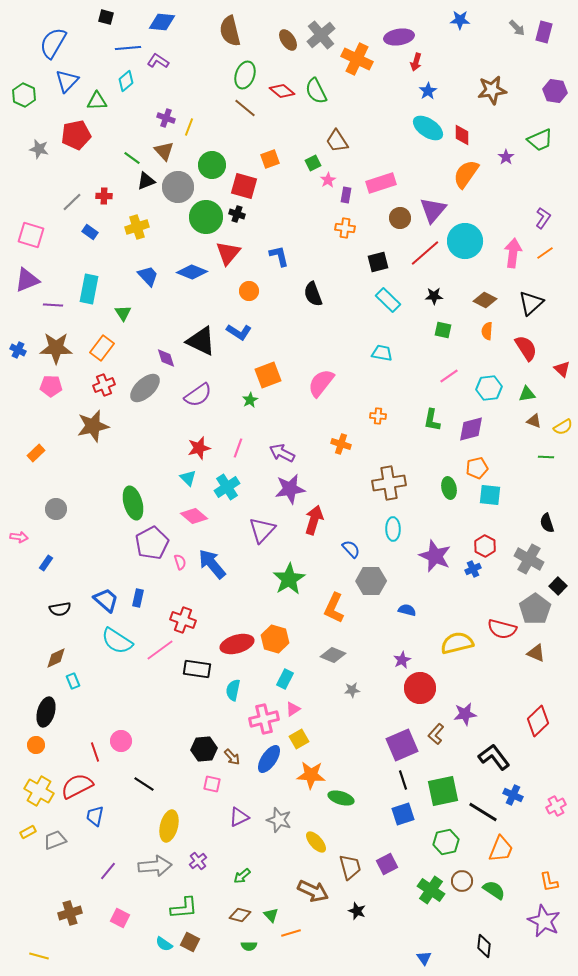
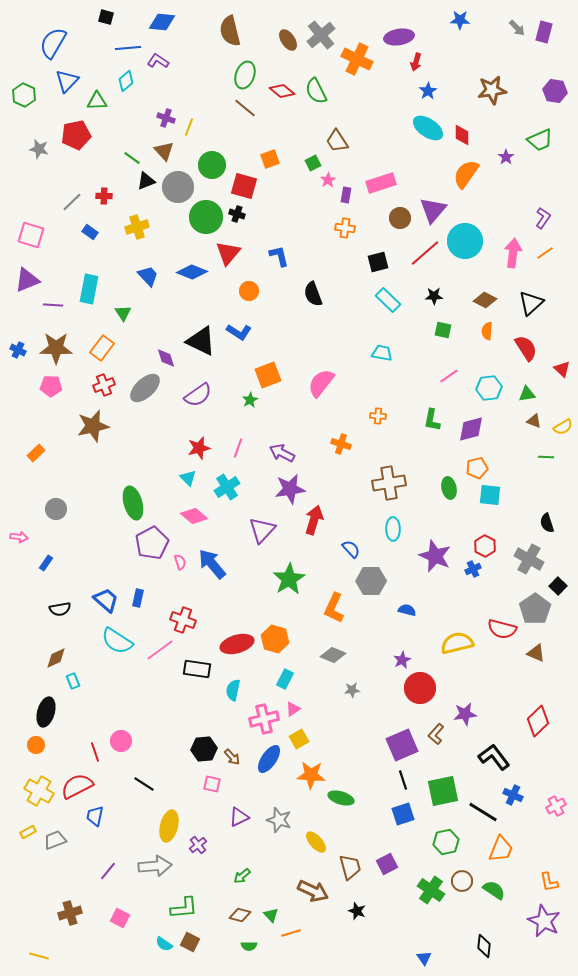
purple cross at (198, 861): moved 16 px up
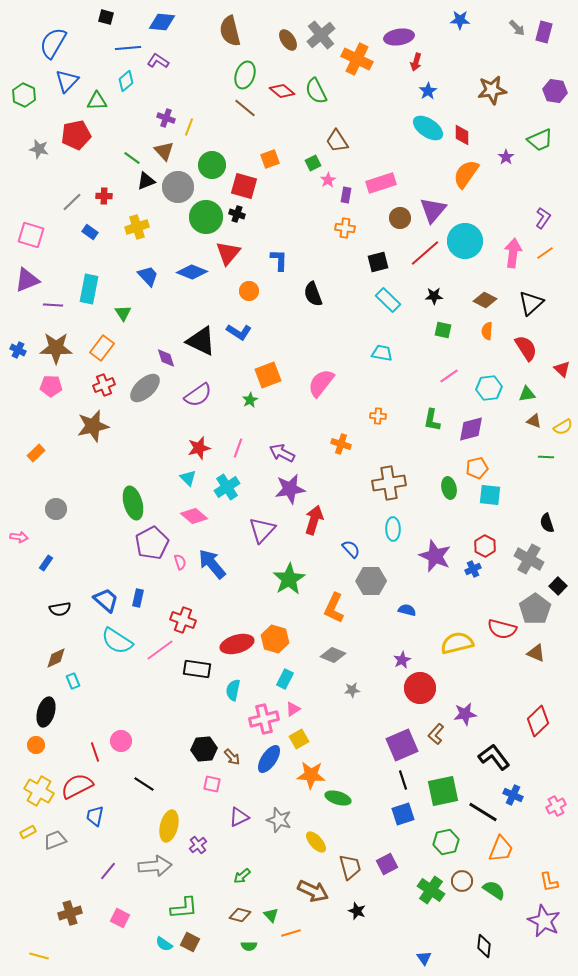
blue L-shape at (279, 256): moved 4 px down; rotated 15 degrees clockwise
green ellipse at (341, 798): moved 3 px left
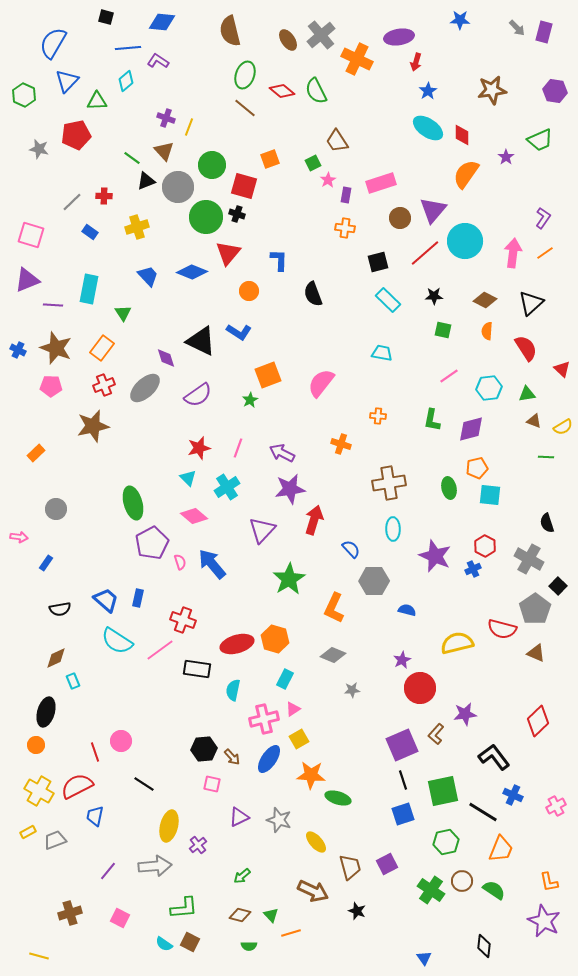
brown star at (56, 348): rotated 20 degrees clockwise
gray hexagon at (371, 581): moved 3 px right
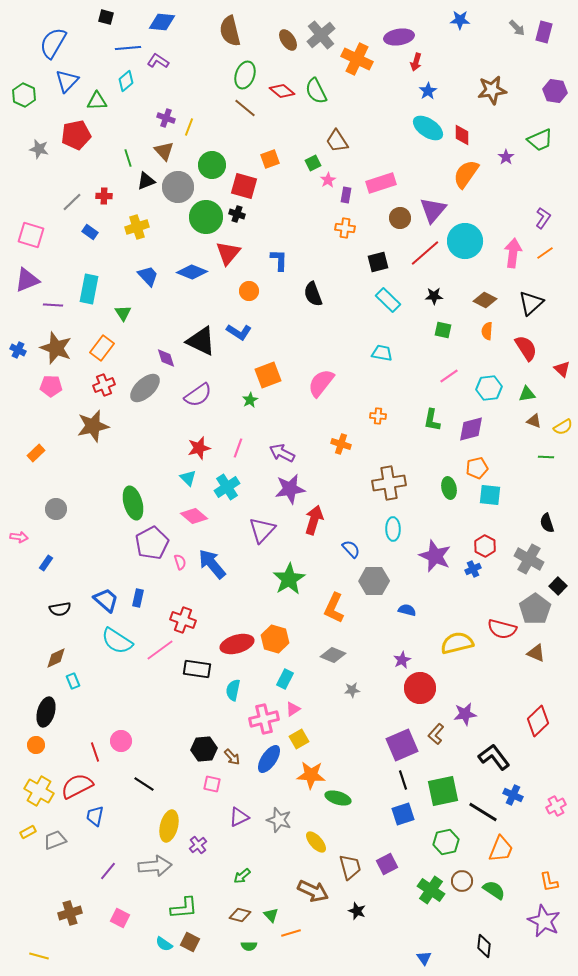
green line at (132, 158): moved 4 px left; rotated 36 degrees clockwise
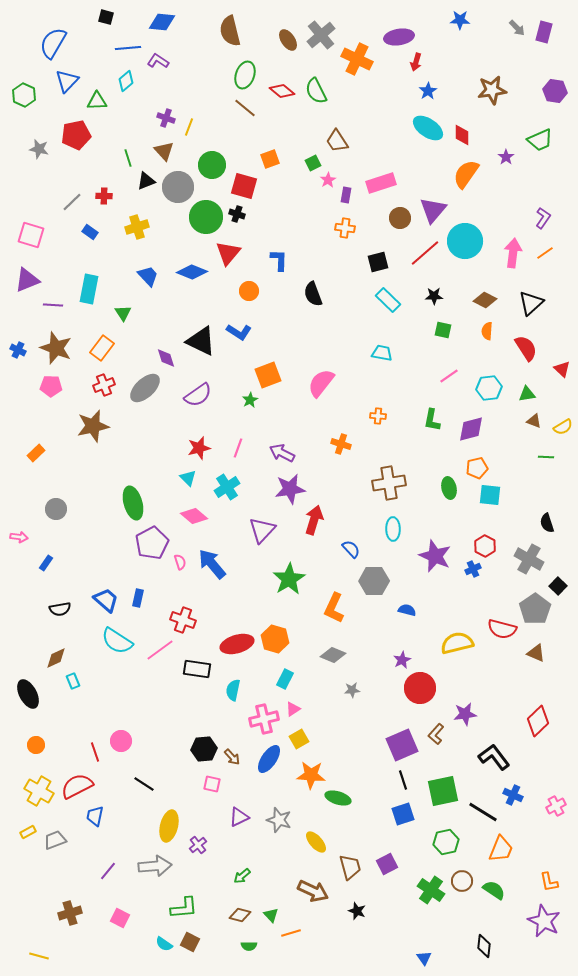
black ellipse at (46, 712): moved 18 px left, 18 px up; rotated 44 degrees counterclockwise
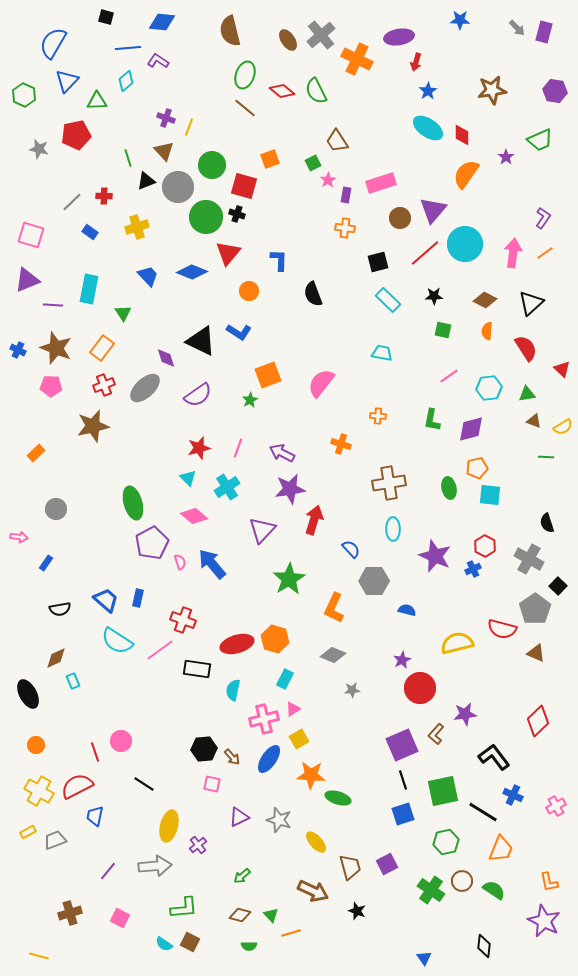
cyan circle at (465, 241): moved 3 px down
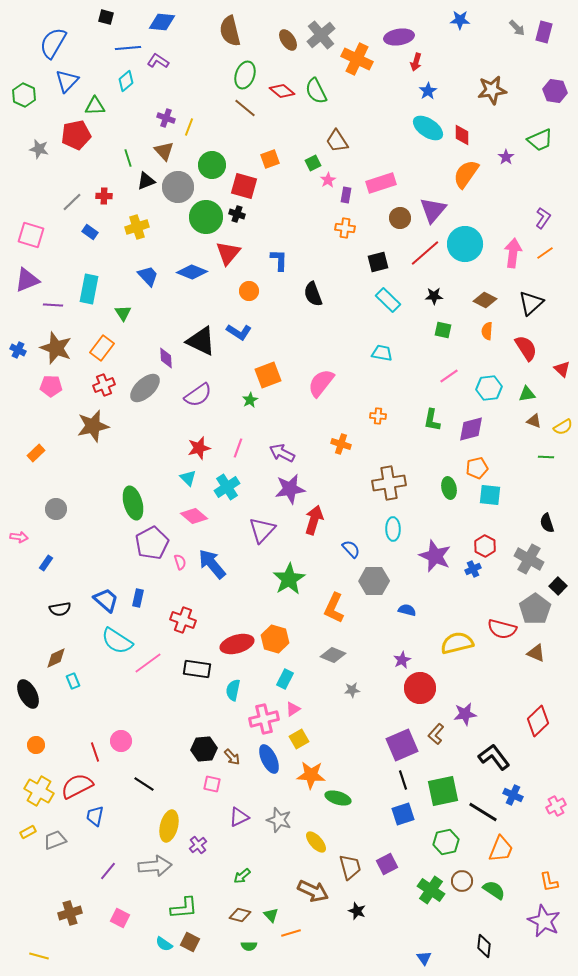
green triangle at (97, 101): moved 2 px left, 5 px down
purple diamond at (166, 358): rotated 15 degrees clockwise
pink line at (160, 650): moved 12 px left, 13 px down
blue ellipse at (269, 759): rotated 60 degrees counterclockwise
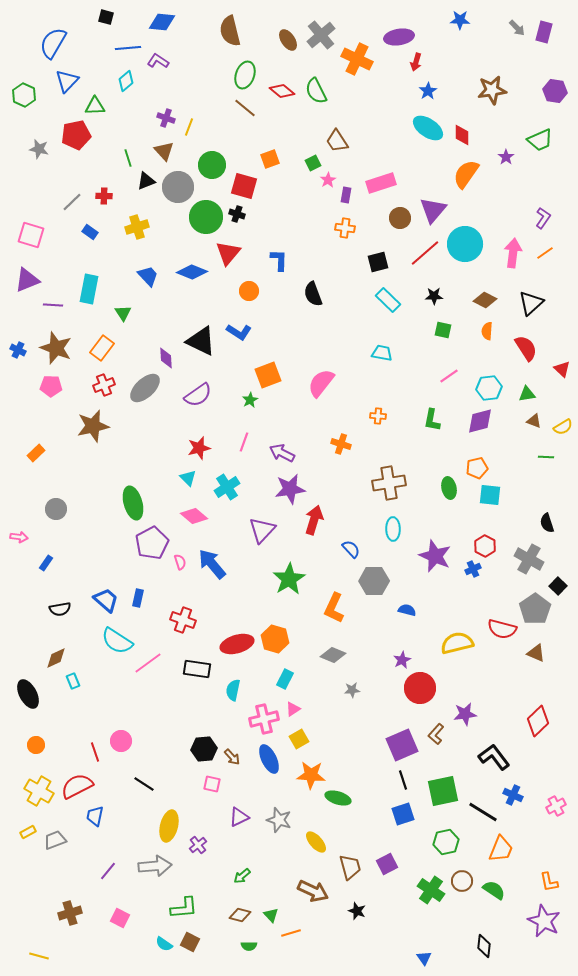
purple diamond at (471, 429): moved 9 px right, 8 px up
pink line at (238, 448): moved 6 px right, 6 px up
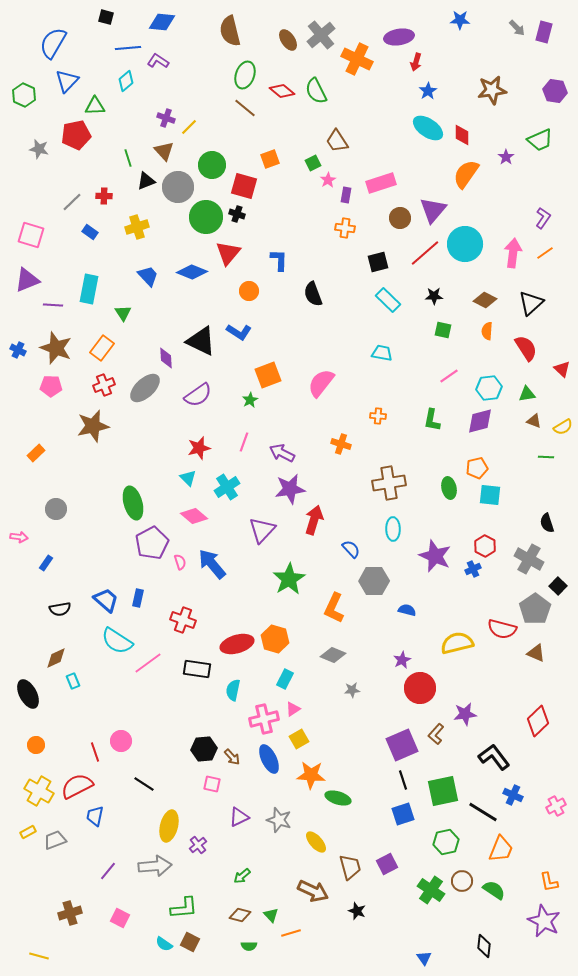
yellow line at (189, 127): rotated 24 degrees clockwise
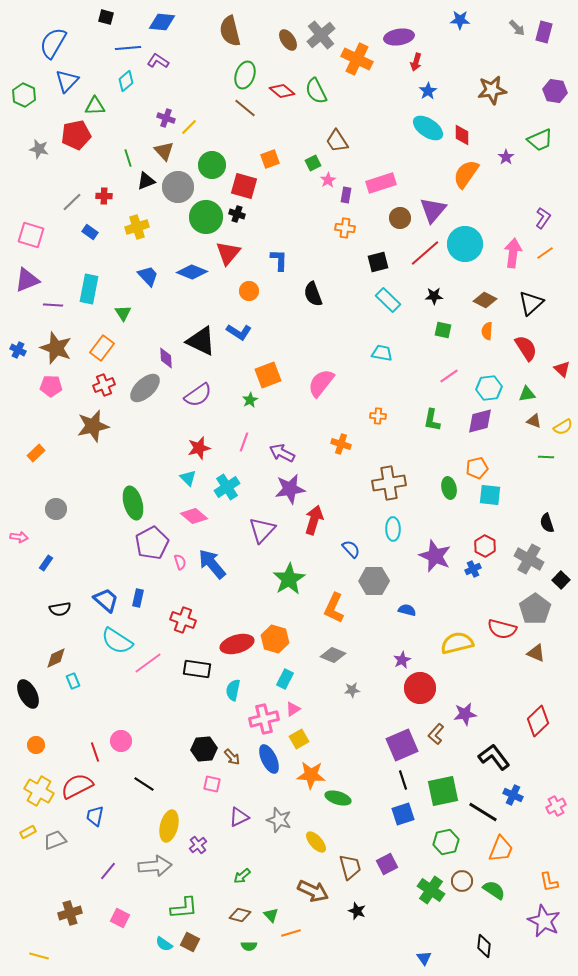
black square at (558, 586): moved 3 px right, 6 px up
